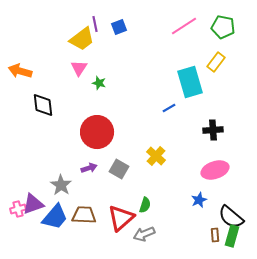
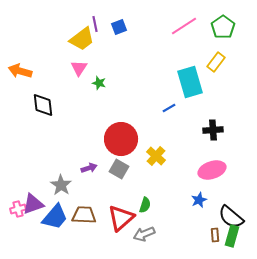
green pentagon: rotated 25 degrees clockwise
red circle: moved 24 px right, 7 px down
pink ellipse: moved 3 px left
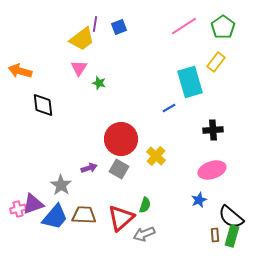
purple line: rotated 21 degrees clockwise
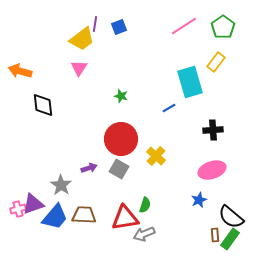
green star: moved 22 px right, 13 px down
red triangle: moved 4 px right; rotated 32 degrees clockwise
green rectangle: moved 2 px left, 3 px down; rotated 20 degrees clockwise
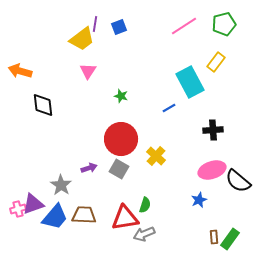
green pentagon: moved 1 px right, 3 px up; rotated 20 degrees clockwise
pink triangle: moved 9 px right, 3 px down
cyan rectangle: rotated 12 degrees counterclockwise
black semicircle: moved 7 px right, 36 px up
brown rectangle: moved 1 px left, 2 px down
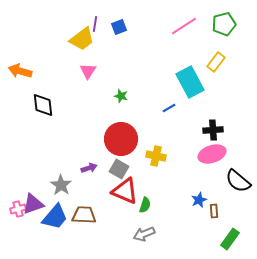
yellow cross: rotated 30 degrees counterclockwise
pink ellipse: moved 16 px up
red triangle: moved 27 px up; rotated 32 degrees clockwise
brown rectangle: moved 26 px up
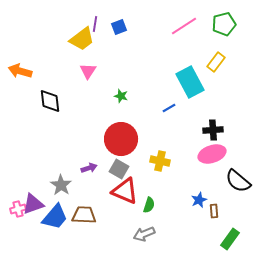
black diamond: moved 7 px right, 4 px up
yellow cross: moved 4 px right, 5 px down
green semicircle: moved 4 px right
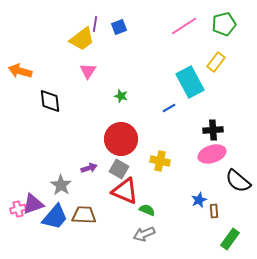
green semicircle: moved 2 px left, 5 px down; rotated 84 degrees counterclockwise
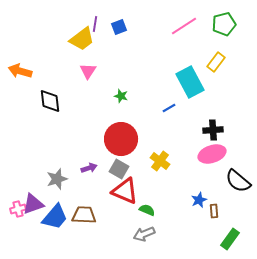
yellow cross: rotated 24 degrees clockwise
gray star: moved 4 px left, 6 px up; rotated 20 degrees clockwise
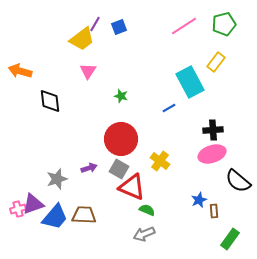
purple line: rotated 21 degrees clockwise
red triangle: moved 7 px right, 4 px up
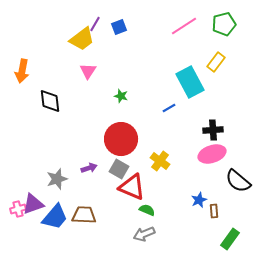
orange arrow: moved 2 px right; rotated 95 degrees counterclockwise
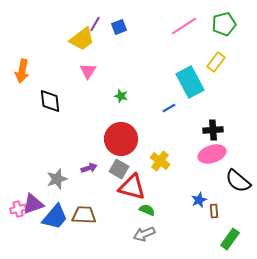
red triangle: rotated 8 degrees counterclockwise
